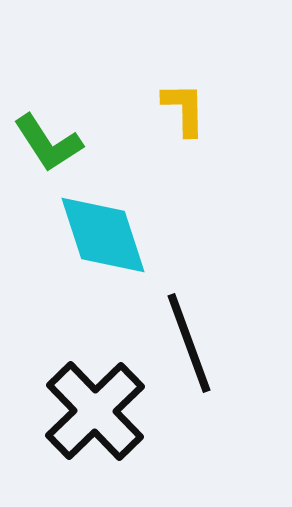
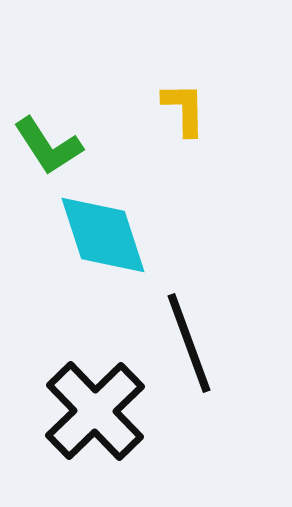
green L-shape: moved 3 px down
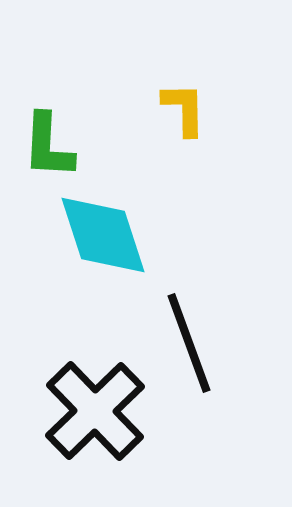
green L-shape: rotated 36 degrees clockwise
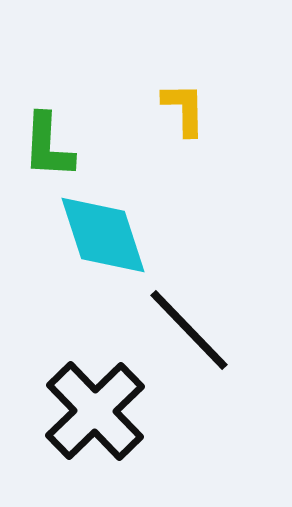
black line: moved 13 px up; rotated 24 degrees counterclockwise
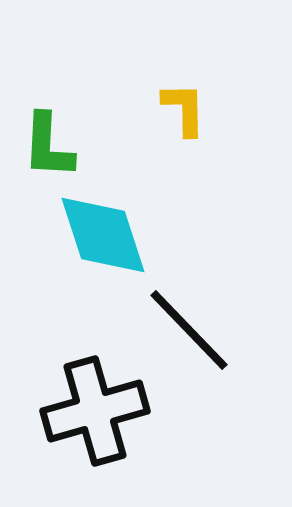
black cross: rotated 28 degrees clockwise
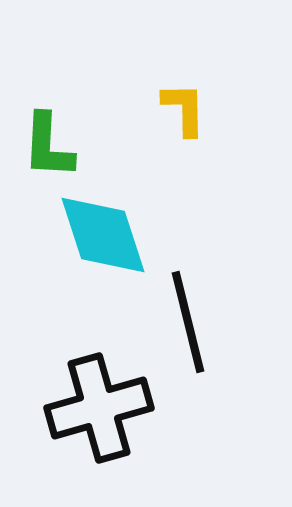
black line: moved 1 px left, 8 px up; rotated 30 degrees clockwise
black cross: moved 4 px right, 3 px up
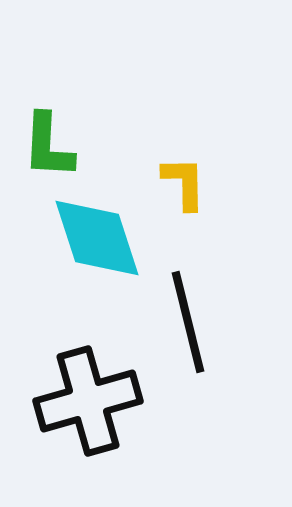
yellow L-shape: moved 74 px down
cyan diamond: moved 6 px left, 3 px down
black cross: moved 11 px left, 7 px up
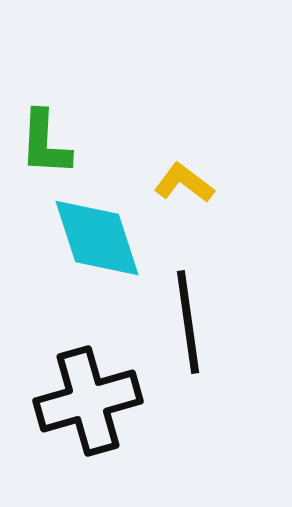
green L-shape: moved 3 px left, 3 px up
yellow L-shape: rotated 52 degrees counterclockwise
black line: rotated 6 degrees clockwise
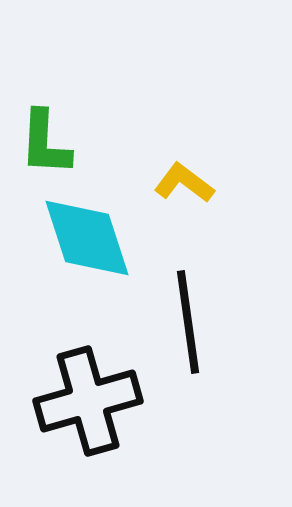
cyan diamond: moved 10 px left
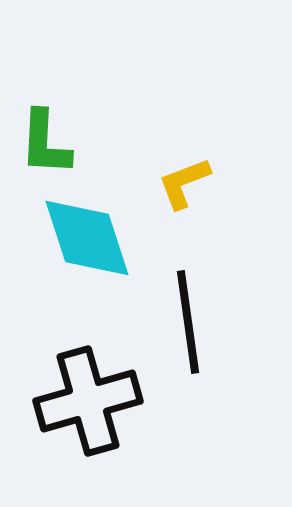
yellow L-shape: rotated 58 degrees counterclockwise
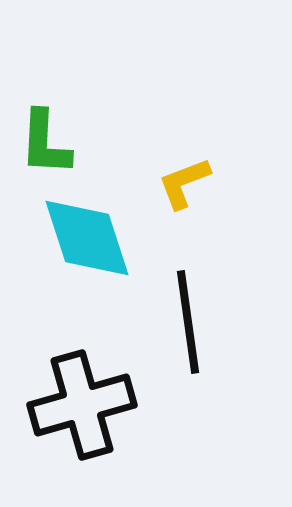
black cross: moved 6 px left, 4 px down
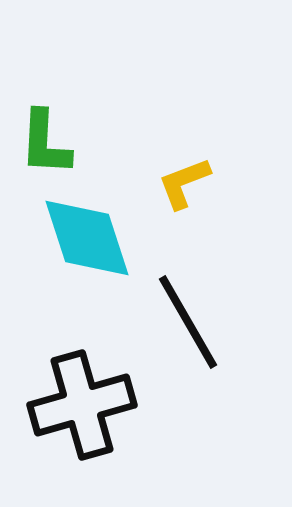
black line: rotated 22 degrees counterclockwise
